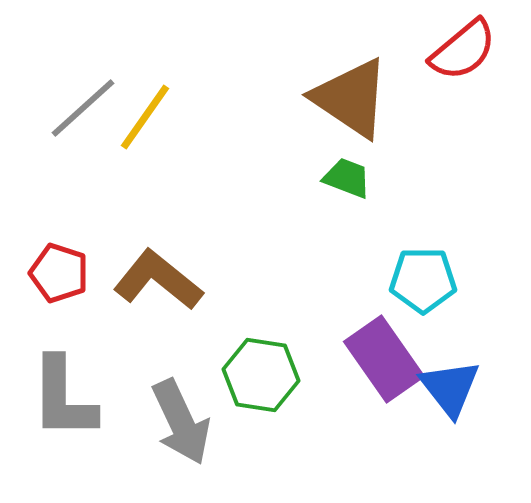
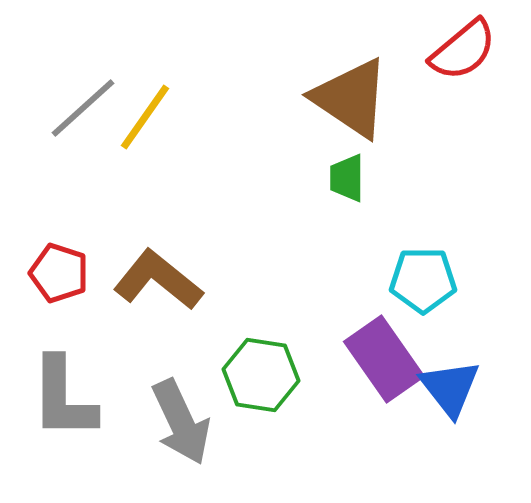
green trapezoid: rotated 111 degrees counterclockwise
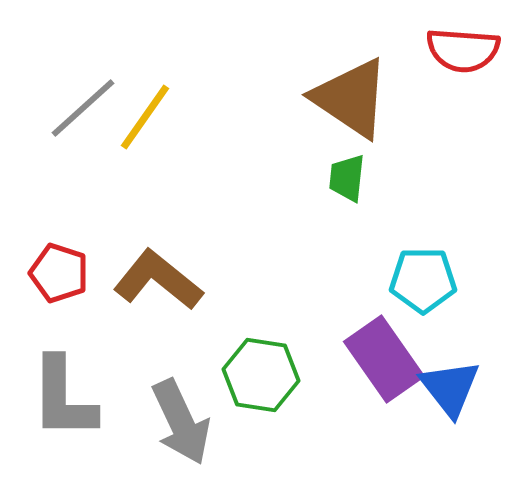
red semicircle: rotated 44 degrees clockwise
green trapezoid: rotated 6 degrees clockwise
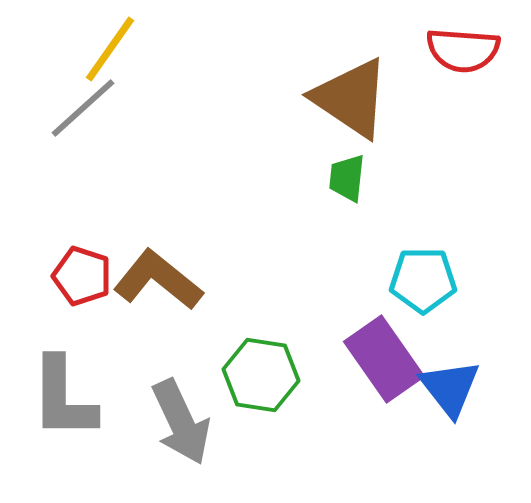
yellow line: moved 35 px left, 68 px up
red pentagon: moved 23 px right, 3 px down
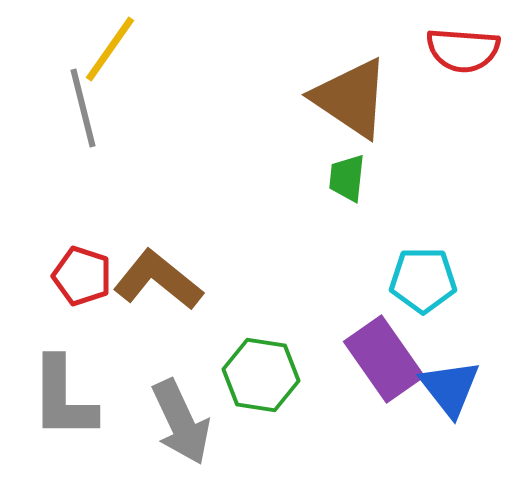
gray line: rotated 62 degrees counterclockwise
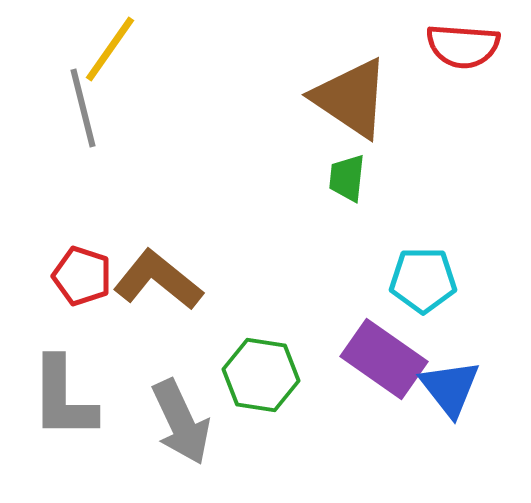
red semicircle: moved 4 px up
purple rectangle: rotated 20 degrees counterclockwise
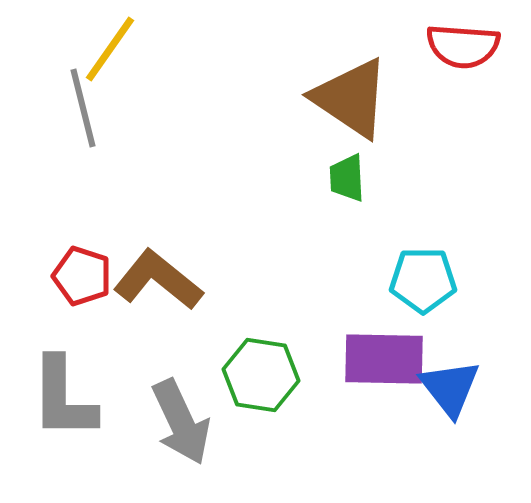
green trapezoid: rotated 9 degrees counterclockwise
purple rectangle: rotated 34 degrees counterclockwise
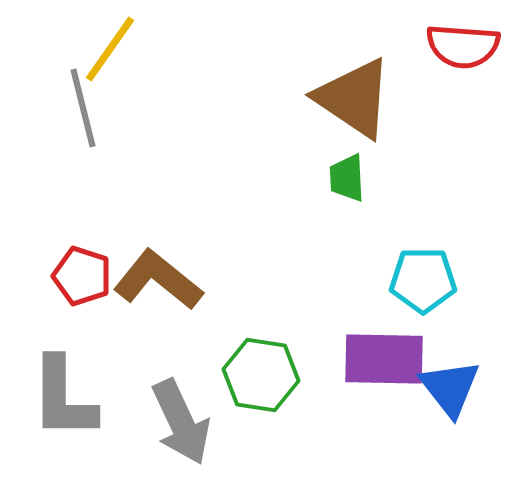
brown triangle: moved 3 px right
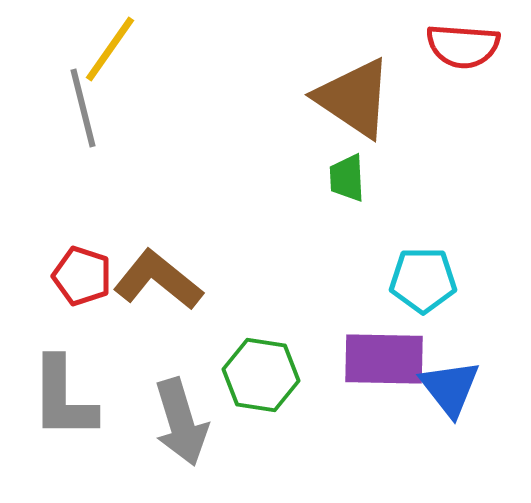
gray arrow: rotated 8 degrees clockwise
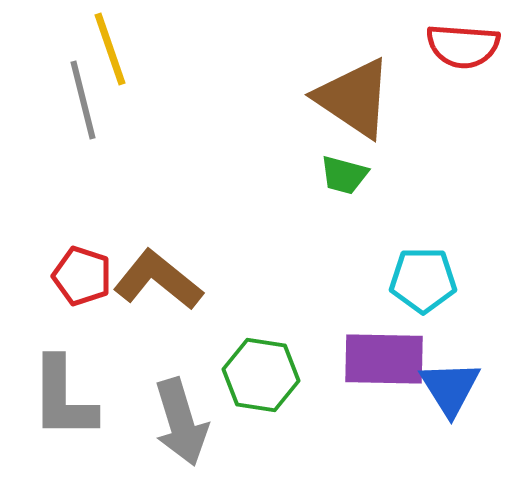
yellow line: rotated 54 degrees counterclockwise
gray line: moved 8 px up
green trapezoid: moved 3 px left, 3 px up; rotated 72 degrees counterclockwise
blue triangle: rotated 6 degrees clockwise
